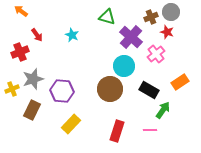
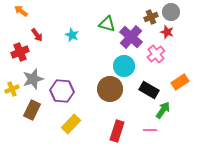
green triangle: moved 7 px down
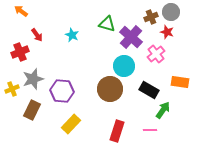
orange rectangle: rotated 42 degrees clockwise
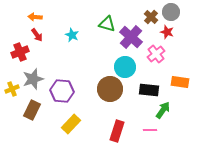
orange arrow: moved 14 px right, 6 px down; rotated 32 degrees counterclockwise
brown cross: rotated 24 degrees counterclockwise
cyan circle: moved 1 px right, 1 px down
black rectangle: rotated 24 degrees counterclockwise
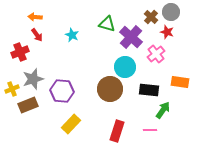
brown rectangle: moved 4 px left, 5 px up; rotated 42 degrees clockwise
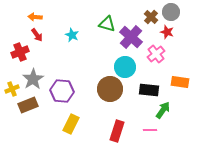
gray star: rotated 15 degrees counterclockwise
yellow rectangle: rotated 18 degrees counterclockwise
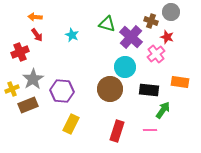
brown cross: moved 4 px down; rotated 24 degrees counterclockwise
red star: moved 5 px down
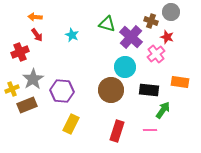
brown circle: moved 1 px right, 1 px down
brown rectangle: moved 1 px left
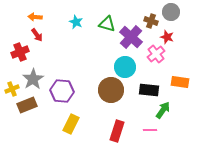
cyan star: moved 4 px right, 13 px up
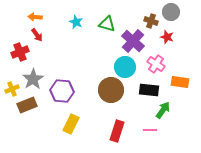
purple cross: moved 2 px right, 4 px down
pink cross: moved 10 px down; rotated 18 degrees counterclockwise
